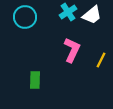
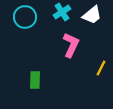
cyan cross: moved 6 px left
pink L-shape: moved 1 px left, 5 px up
yellow line: moved 8 px down
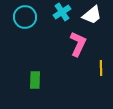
pink L-shape: moved 7 px right, 1 px up
yellow line: rotated 28 degrees counterclockwise
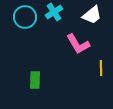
cyan cross: moved 8 px left
pink L-shape: rotated 125 degrees clockwise
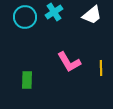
pink L-shape: moved 9 px left, 18 px down
green rectangle: moved 8 px left
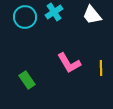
white trapezoid: rotated 90 degrees clockwise
pink L-shape: moved 1 px down
green rectangle: rotated 36 degrees counterclockwise
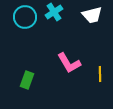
white trapezoid: rotated 65 degrees counterclockwise
yellow line: moved 1 px left, 6 px down
green rectangle: rotated 54 degrees clockwise
